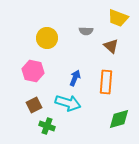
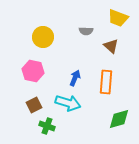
yellow circle: moved 4 px left, 1 px up
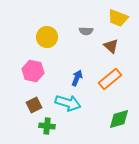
yellow circle: moved 4 px right
blue arrow: moved 2 px right
orange rectangle: moved 4 px right, 3 px up; rotated 45 degrees clockwise
green cross: rotated 14 degrees counterclockwise
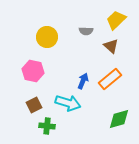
yellow trapezoid: moved 2 px left, 2 px down; rotated 115 degrees clockwise
blue arrow: moved 6 px right, 3 px down
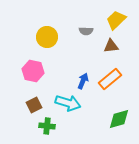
brown triangle: rotated 49 degrees counterclockwise
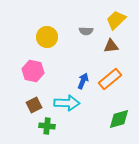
cyan arrow: moved 1 px left; rotated 15 degrees counterclockwise
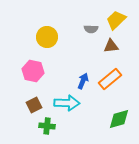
gray semicircle: moved 5 px right, 2 px up
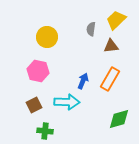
gray semicircle: rotated 96 degrees clockwise
pink hexagon: moved 5 px right
orange rectangle: rotated 20 degrees counterclockwise
cyan arrow: moved 1 px up
green cross: moved 2 px left, 5 px down
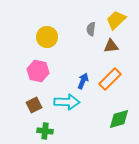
orange rectangle: rotated 15 degrees clockwise
